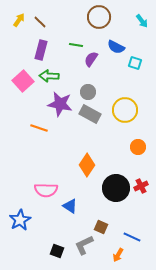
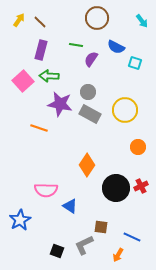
brown circle: moved 2 px left, 1 px down
brown square: rotated 16 degrees counterclockwise
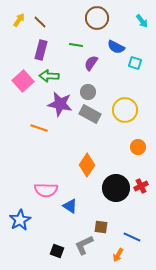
purple semicircle: moved 4 px down
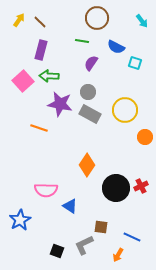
green line: moved 6 px right, 4 px up
orange circle: moved 7 px right, 10 px up
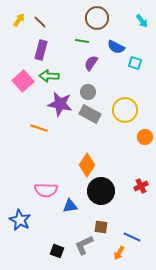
black circle: moved 15 px left, 3 px down
blue triangle: rotated 42 degrees counterclockwise
blue star: rotated 15 degrees counterclockwise
orange arrow: moved 1 px right, 2 px up
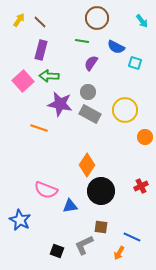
pink semicircle: rotated 20 degrees clockwise
